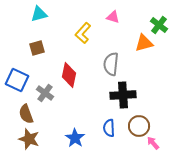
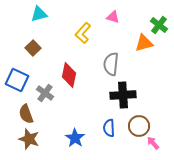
brown square: moved 4 px left; rotated 28 degrees counterclockwise
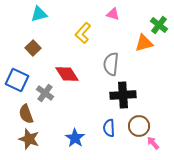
pink triangle: moved 3 px up
red diamond: moved 2 px left, 1 px up; rotated 45 degrees counterclockwise
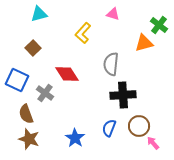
blue semicircle: rotated 24 degrees clockwise
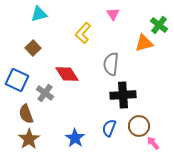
pink triangle: rotated 40 degrees clockwise
brown star: rotated 20 degrees clockwise
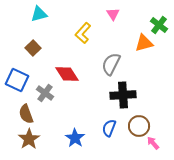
gray semicircle: rotated 20 degrees clockwise
